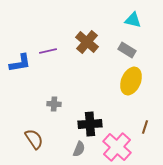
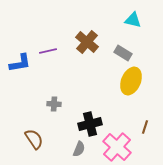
gray rectangle: moved 4 px left, 3 px down
black cross: rotated 10 degrees counterclockwise
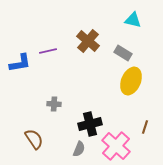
brown cross: moved 1 px right, 1 px up
pink cross: moved 1 px left, 1 px up
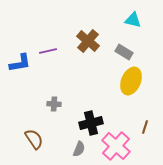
gray rectangle: moved 1 px right, 1 px up
black cross: moved 1 px right, 1 px up
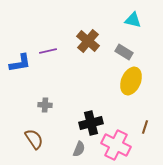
gray cross: moved 9 px left, 1 px down
pink cross: moved 1 px up; rotated 16 degrees counterclockwise
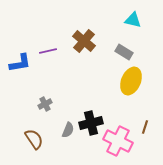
brown cross: moved 4 px left
gray cross: moved 1 px up; rotated 32 degrees counterclockwise
pink cross: moved 2 px right, 4 px up
gray semicircle: moved 11 px left, 19 px up
